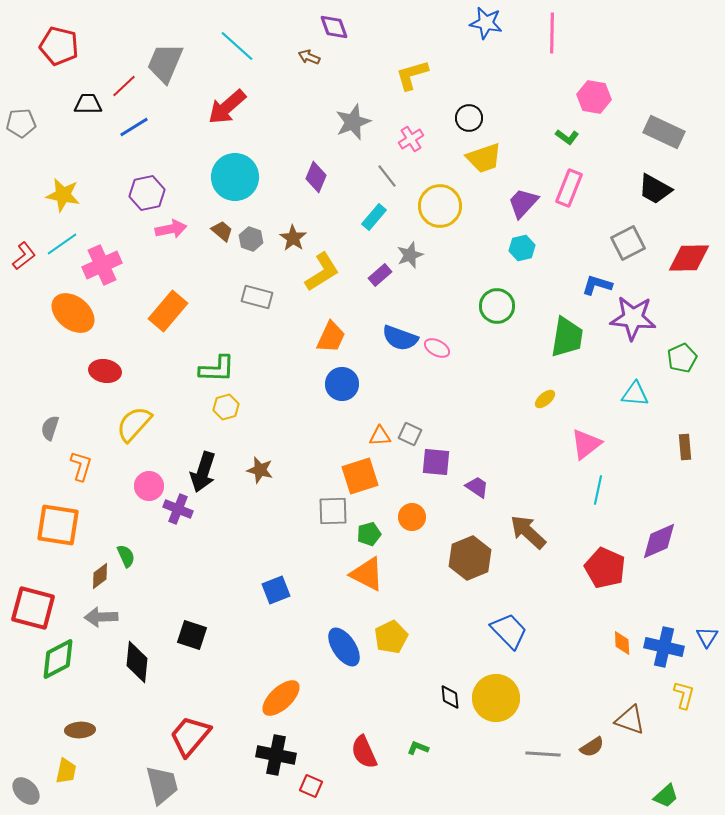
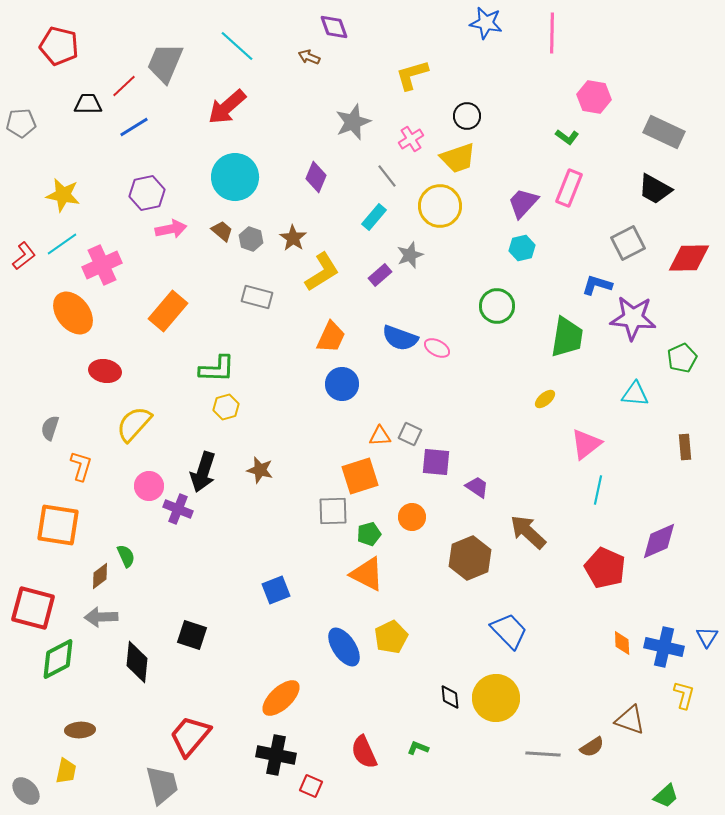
black circle at (469, 118): moved 2 px left, 2 px up
yellow trapezoid at (484, 158): moved 26 px left
orange ellipse at (73, 313): rotated 12 degrees clockwise
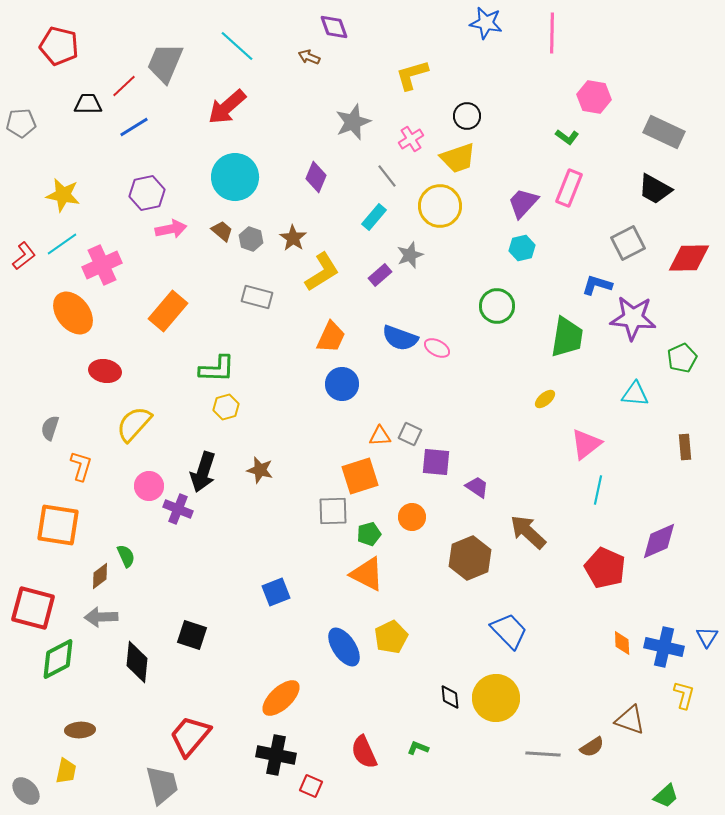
blue square at (276, 590): moved 2 px down
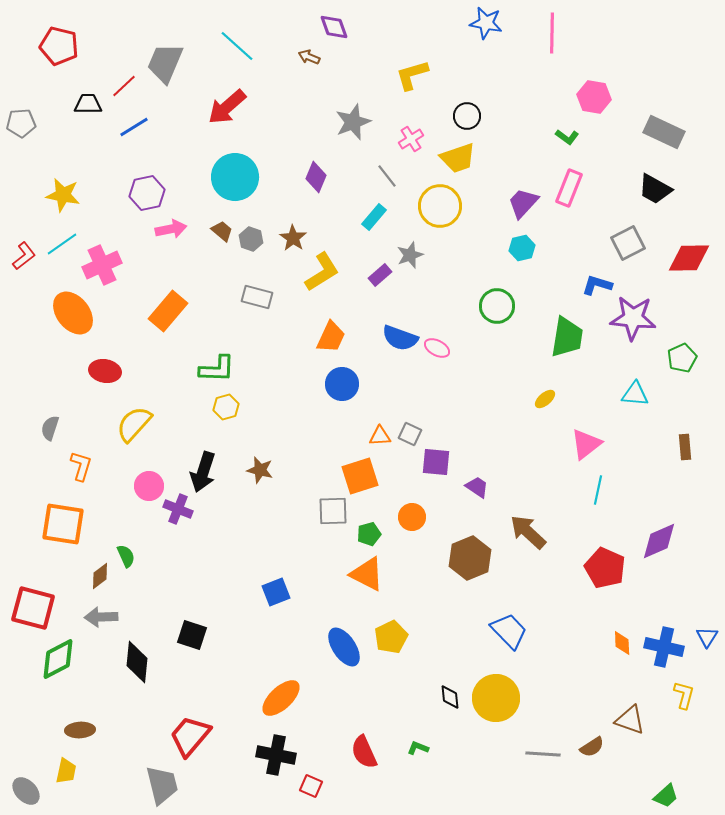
orange square at (58, 525): moved 5 px right, 1 px up
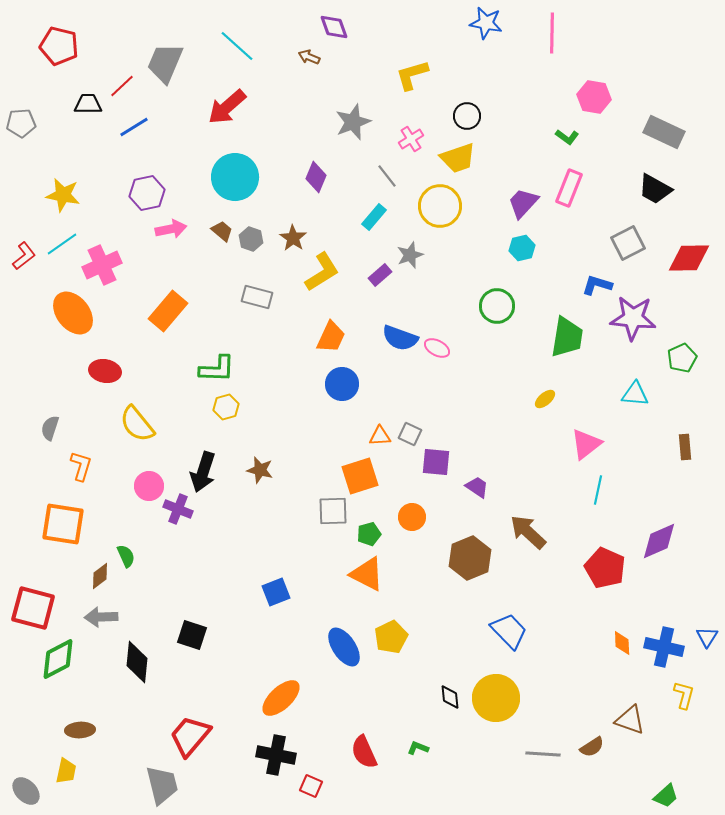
red line at (124, 86): moved 2 px left
yellow semicircle at (134, 424): moved 3 px right; rotated 81 degrees counterclockwise
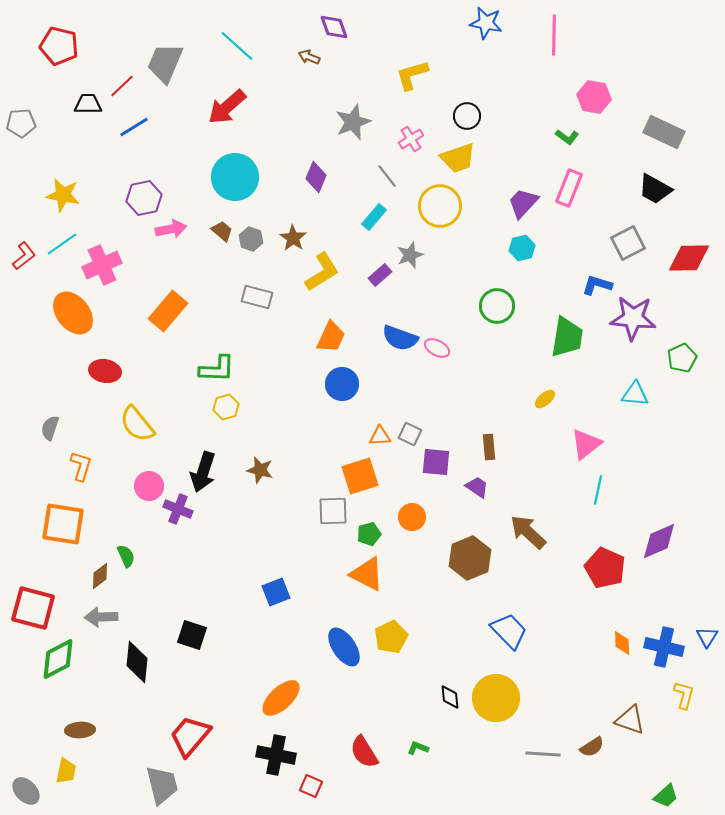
pink line at (552, 33): moved 2 px right, 2 px down
purple hexagon at (147, 193): moved 3 px left, 5 px down
brown rectangle at (685, 447): moved 196 px left
red semicircle at (364, 752): rotated 8 degrees counterclockwise
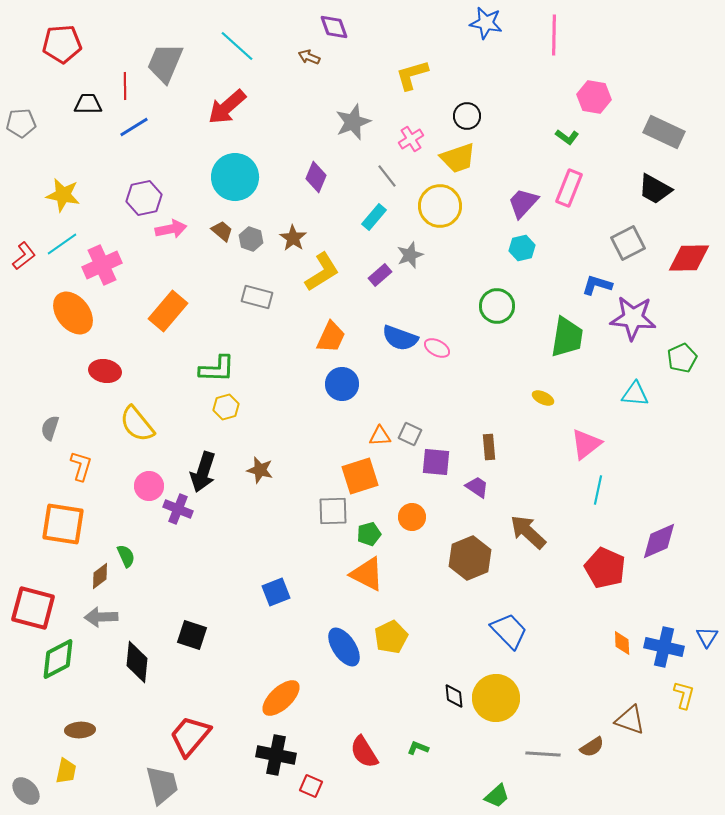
red pentagon at (59, 46): moved 3 px right, 2 px up; rotated 18 degrees counterclockwise
red line at (122, 86): moved 3 px right; rotated 48 degrees counterclockwise
yellow ellipse at (545, 399): moved 2 px left, 1 px up; rotated 65 degrees clockwise
black diamond at (450, 697): moved 4 px right, 1 px up
green trapezoid at (666, 796): moved 169 px left
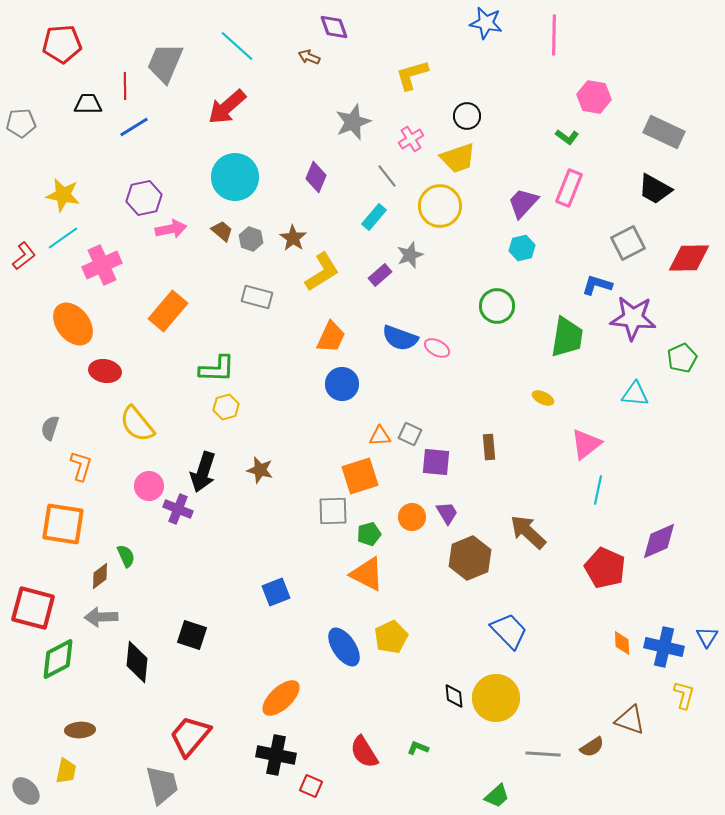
cyan line at (62, 244): moved 1 px right, 6 px up
orange ellipse at (73, 313): moved 11 px down
purple trapezoid at (477, 487): moved 30 px left, 26 px down; rotated 25 degrees clockwise
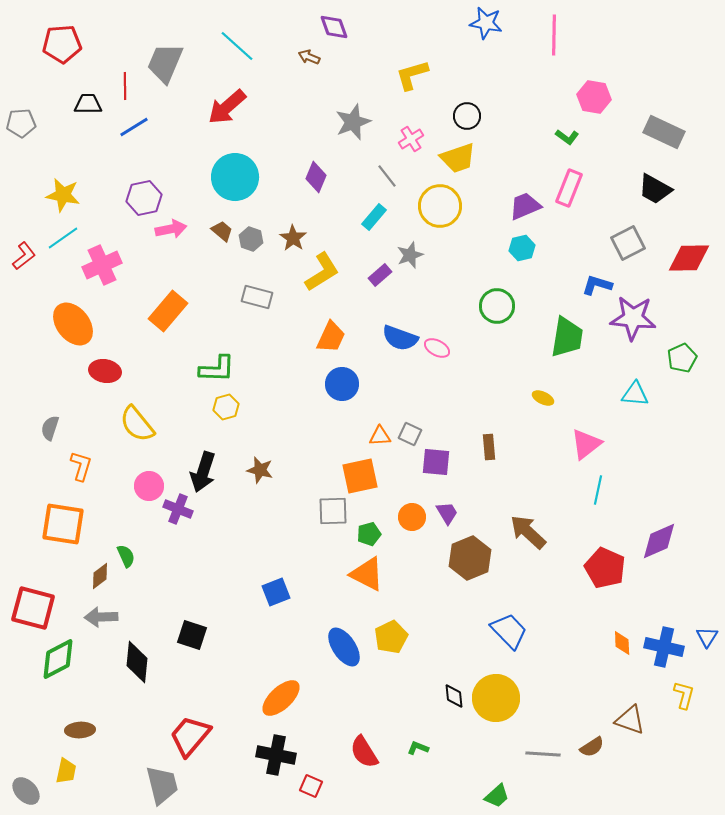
purple trapezoid at (523, 203): moved 2 px right, 3 px down; rotated 24 degrees clockwise
orange square at (360, 476): rotated 6 degrees clockwise
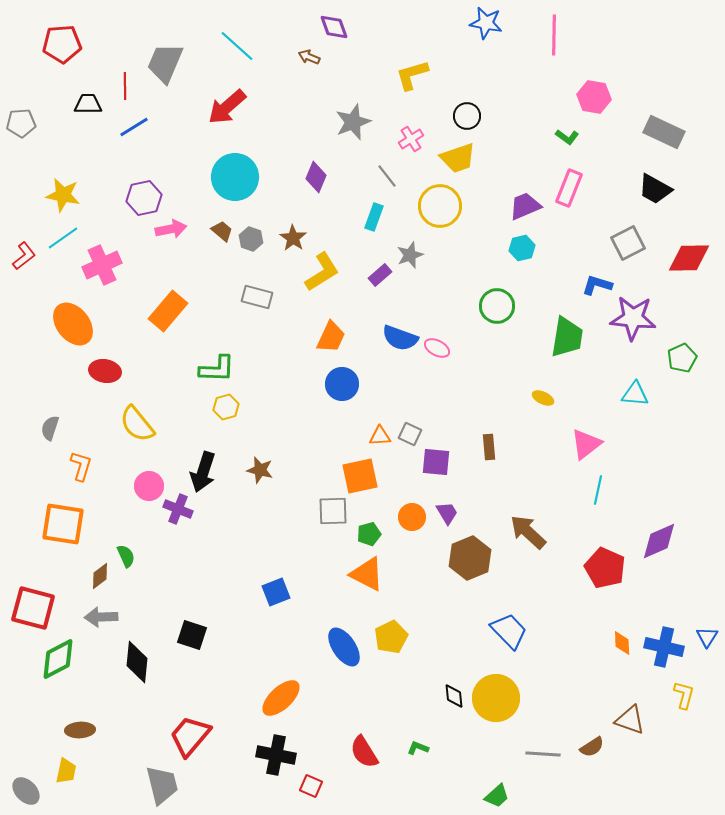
cyan rectangle at (374, 217): rotated 20 degrees counterclockwise
